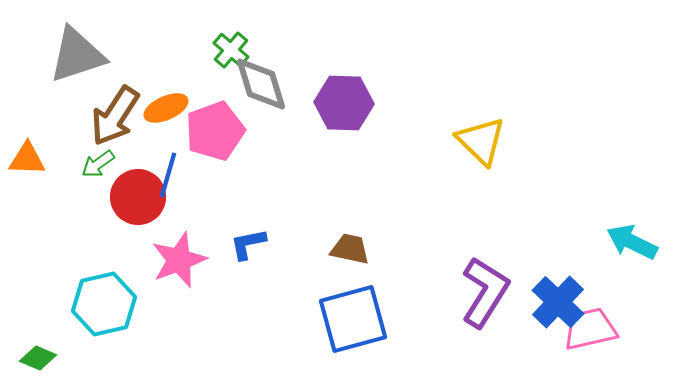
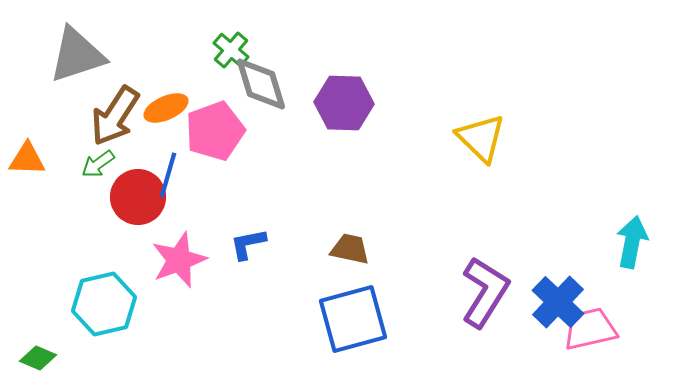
yellow triangle: moved 3 px up
cyan arrow: rotated 75 degrees clockwise
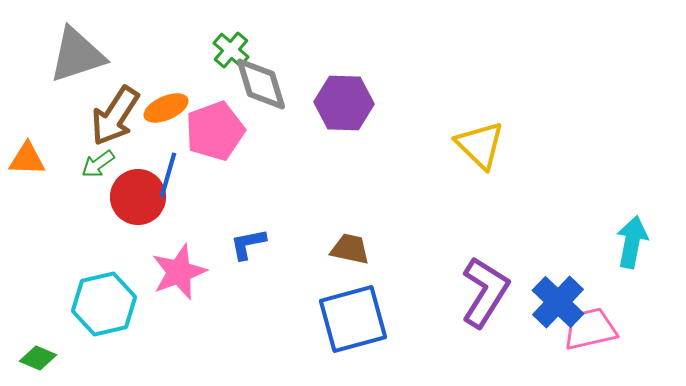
yellow triangle: moved 1 px left, 7 px down
pink star: moved 12 px down
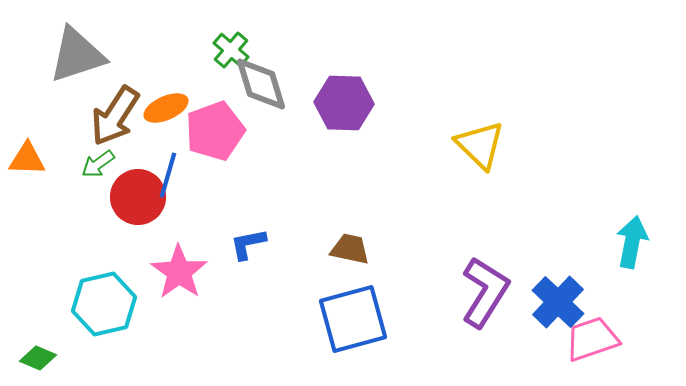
pink star: rotated 16 degrees counterclockwise
pink trapezoid: moved 2 px right, 10 px down; rotated 6 degrees counterclockwise
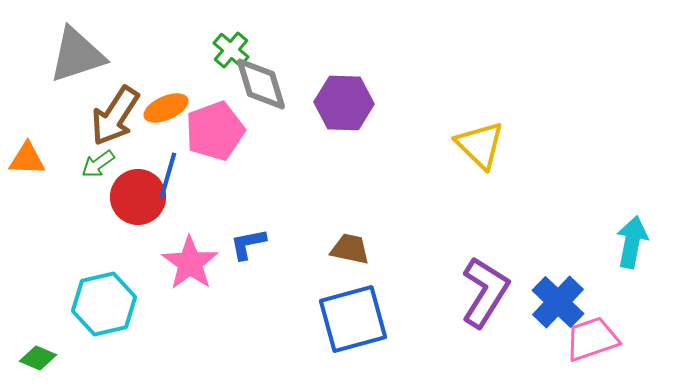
pink star: moved 11 px right, 9 px up
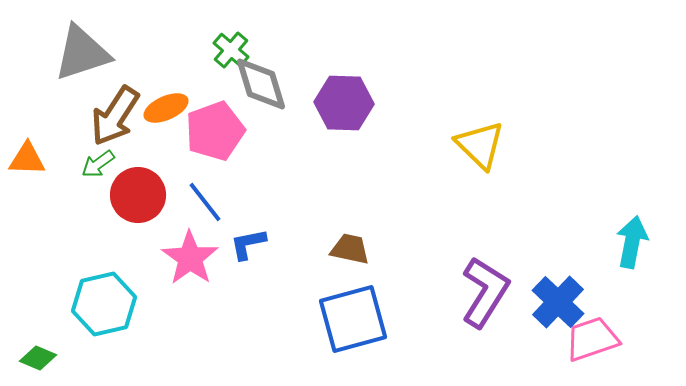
gray triangle: moved 5 px right, 2 px up
blue line: moved 37 px right, 27 px down; rotated 54 degrees counterclockwise
red circle: moved 2 px up
pink star: moved 5 px up
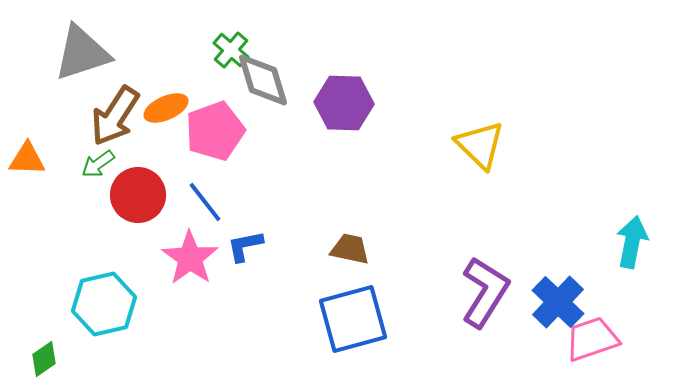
gray diamond: moved 2 px right, 4 px up
blue L-shape: moved 3 px left, 2 px down
green diamond: moved 6 px right, 1 px down; rotated 57 degrees counterclockwise
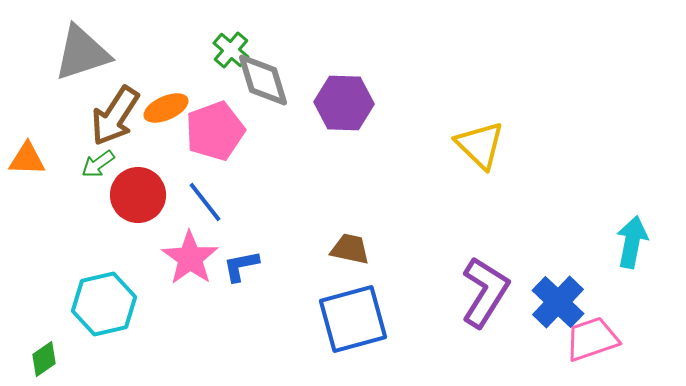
blue L-shape: moved 4 px left, 20 px down
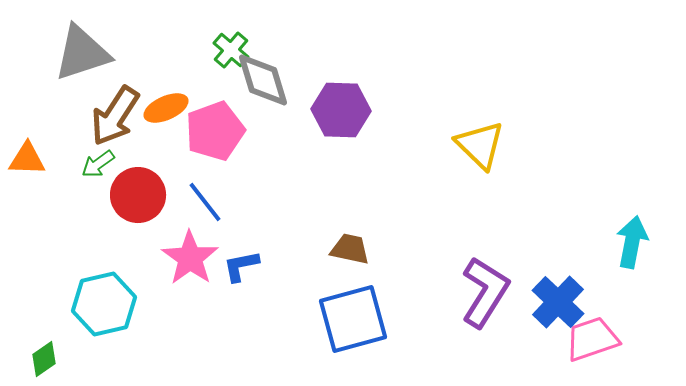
purple hexagon: moved 3 px left, 7 px down
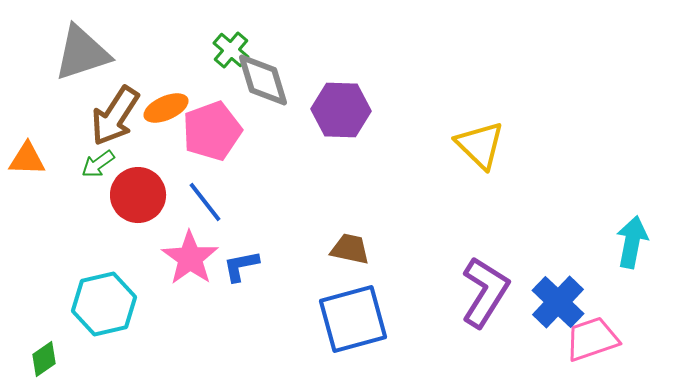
pink pentagon: moved 3 px left
